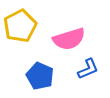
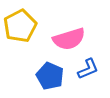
blue pentagon: moved 10 px right
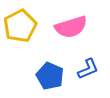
pink semicircle: moved 2 px right, 12 px up
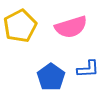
blue L-shape: rotated 20 degrees clockwise
blue pentagon: moved 1 px right, 1 px down; rotated 12 degrees clockwise
